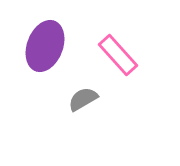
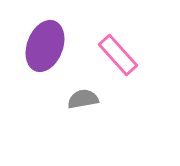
gray semicircle: rotated 20 degrees clockwise
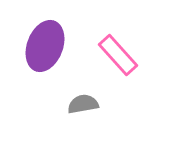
gray semicircle: moved 5 px down
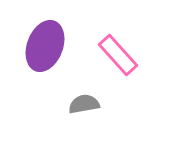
gray semicircle: moved 1 px right
